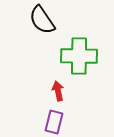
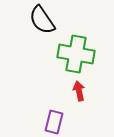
green cross: moved 3 px left, 2 px up; rotated 9 degrees clockwise
red arrow: moved 21 px right
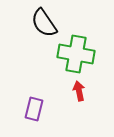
black semicircle: moved 2 px right, 3 px down
purple rectangle: moved 20 px left, 13 px up
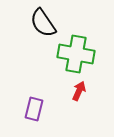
black semicircle: moved 1 px left
red arrow: rotated 36 degrees clockwise
